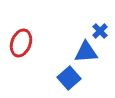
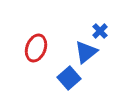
red ellipse: moved 15 px right, 5 px down
blue triangle: rotated 35 degrees counterclockwise
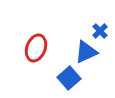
blue triangle: rotated 15 degrees clockwise
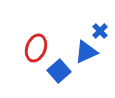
blue square: moved 10 px left, 7 px up
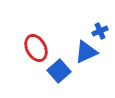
blue cross: rotated 21 degrees clockwise
red ellipse: rotated 48 degrees counterclockwise
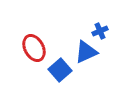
red ellipse: moved 2 px left
blue square: moved 1 px right, 1 px up
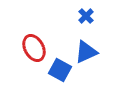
blue cross: moved 14 px left, 15 px up; rotated 21 degrees counterclockwise
blue square: rotated 20 degrees counterclockwise
